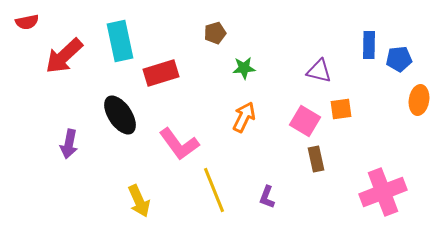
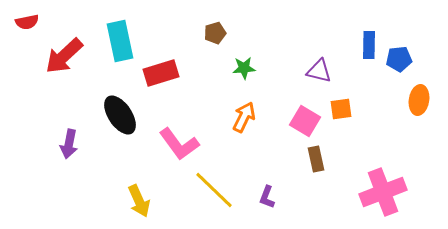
yellow line: rotated 24 degrees counterclockwise
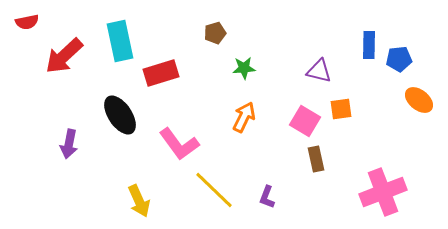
orange ellipse: rotated 60 degrees counterclockwise
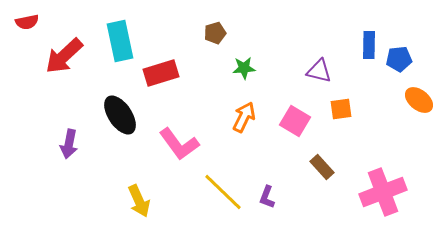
pink square: moved 10 px left
brown rectangle: moved 6 px right, 8 px down; rotated 30 degrees counterclockwise
yellow line: moved 9 px right, 2 px down
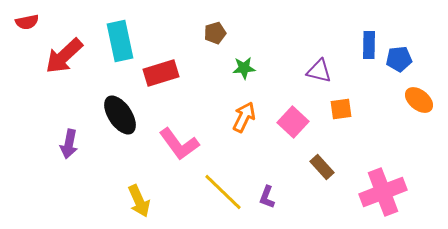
pink square: moved 2 px left, 1 px down; rotated 12 degrees clockwise
